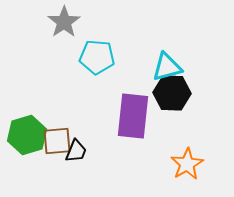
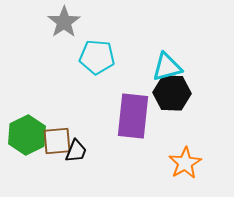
green hexagon: rotated 9 degrees counterclockwise
orange star: moved 2 px left, 1 px up
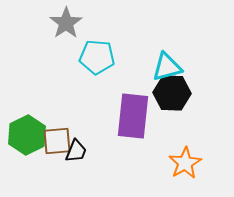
gray star: moved 2 px right, 1 px down
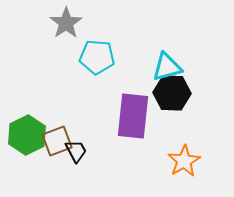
brown square: rotated 16 degrees counterclockwise
black trapezoid: rotated 50 degrees counterclockwise
orange star: moved 1 px left, 2 px up
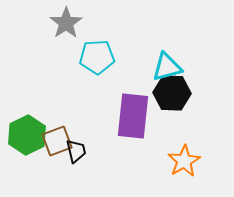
cyan pentagon: rotated 8 degrees counterclockwise
black trapezoid: rotated 15 degrees clockwise
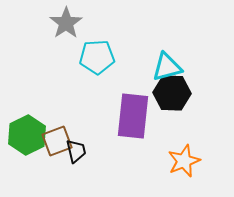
orange star: rotated 8 degrees clockwise
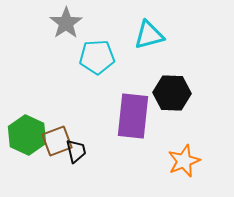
cyan triangle: moved 18 px left, 32 px up
green hexagon: rotated 9 degrees counterclockwise
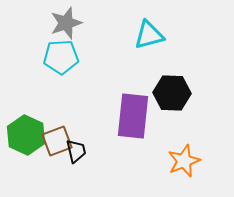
gray star: rotated 16 degrees clockwise
cyan pentagon: moved 36 px left
green hexagon: moved 1 px left
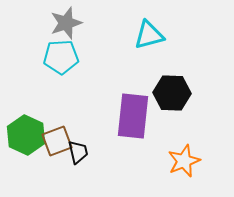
black trapezoid: moved 2 px right, 1 px down
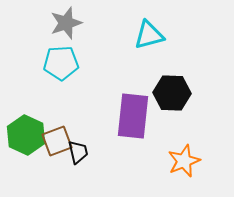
cyan pentagon: moved 6 px down
